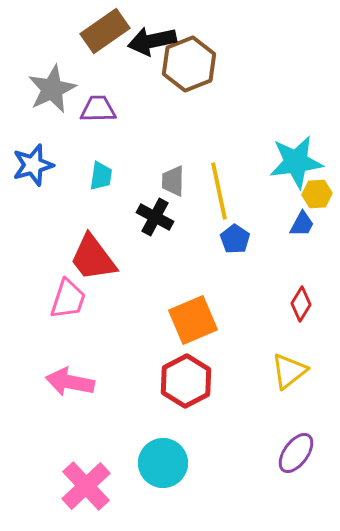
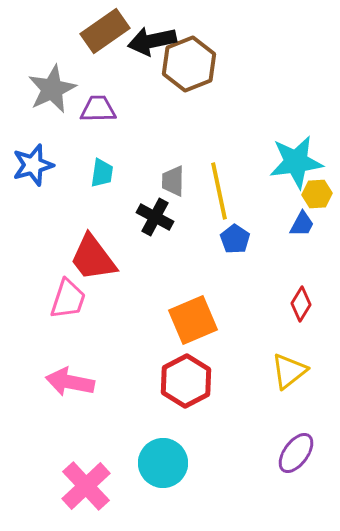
cyan trapezoid: moved 1 px right, 3 px up
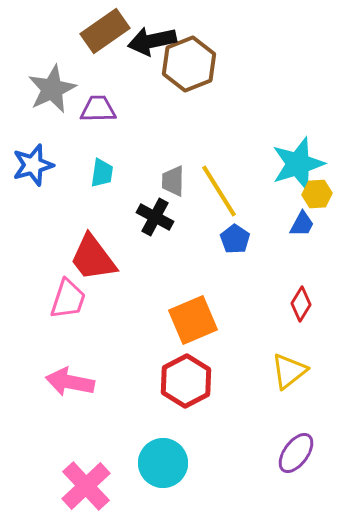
cyan star: moved 2 px right, 2 px down; rotated 10 degrees counterclockwise
yellow line: rotated 20 degrees counterclockwise
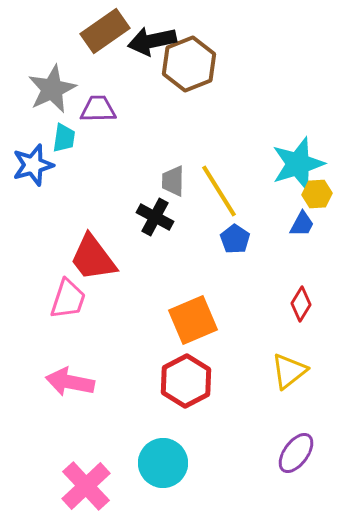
cyan trapezoid: moved 38 px left, 35 px up
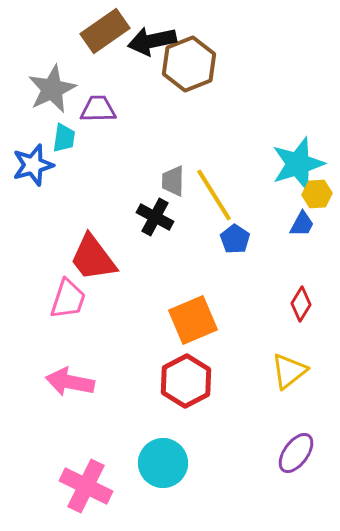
yellow line: moved 5 px left, 4 px down
pink cross: rotated 21 degrees counterclockwise
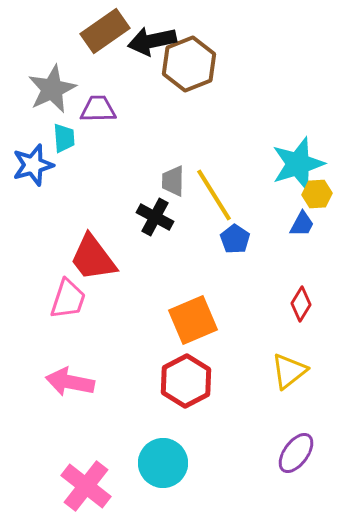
cyan trapezoid: rotated 12 degrees counterclockwise
pink cross: rotated 12 degrees clockwise
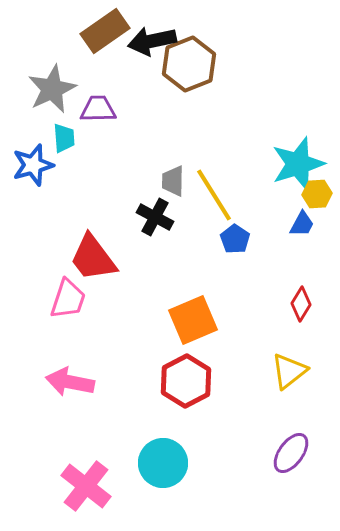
purple ellipse: moved 5 px left
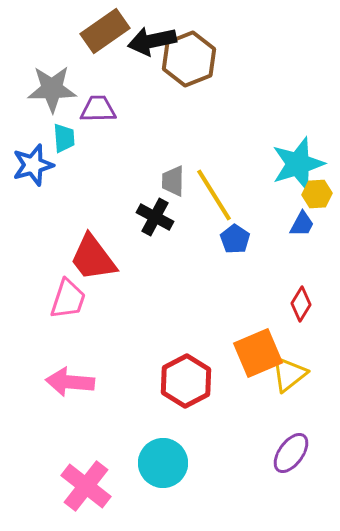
brown hexagon: moved 5 px up
gray star: rotated 24 degrees clockwise
orange square: moved 65 px right, 33 px down
yellow triangle: moved 3 px down
pink arrow: rotated 6 degrees counterclockwise
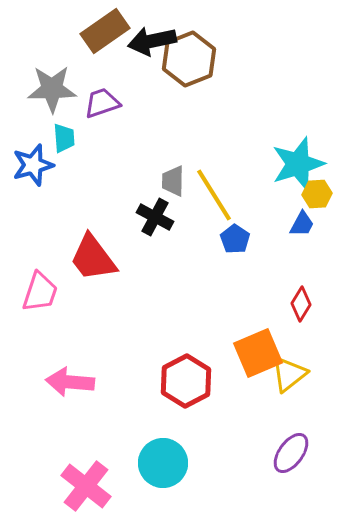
purple trapezoid: moved 4 px right, 6 px up; rotated 18 degrees counterclockwise
pink trapezoid: moved 28 px left, 7 px up
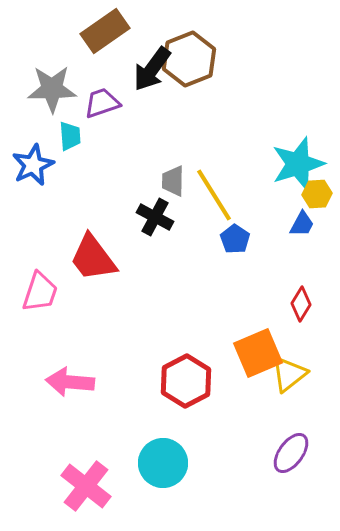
black arrow: moved 28 px down; rotated 42 degrees counterclockwise
cyan trapezoid: moved 6 px right, 2 px up
blue star: rotated 9 degrees counterclockwise
